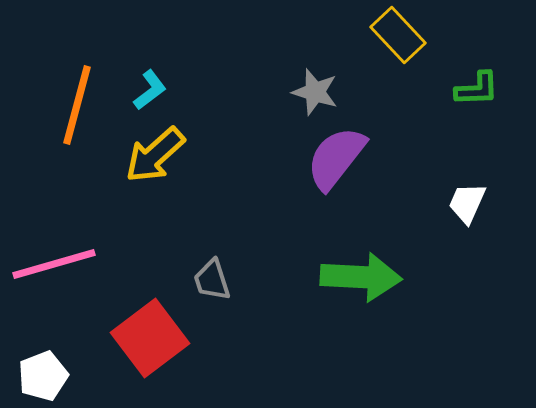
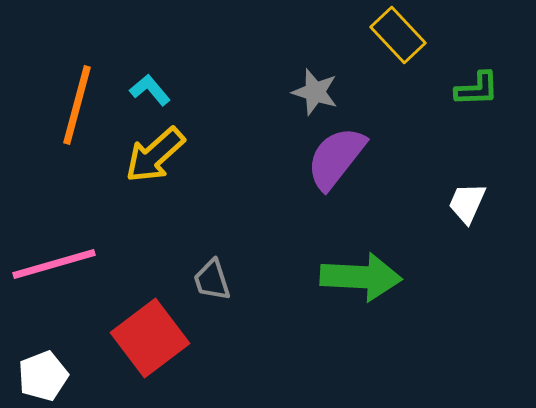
cyan L-shape: rotated 93 degrees counterclockwise
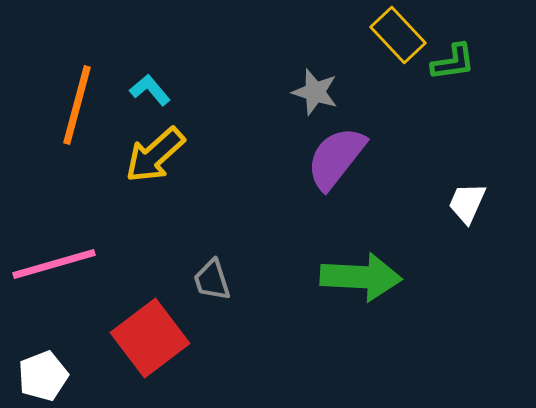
green L-shape: moved 24 px left, 27 px up; rotated 6 degrees counterclockwise
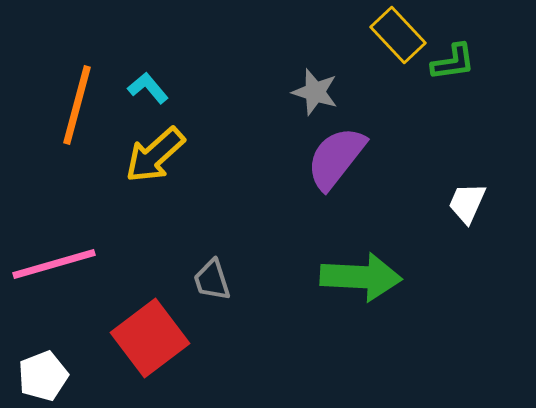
cyan L-shape: moved 2 px left, 2 px up
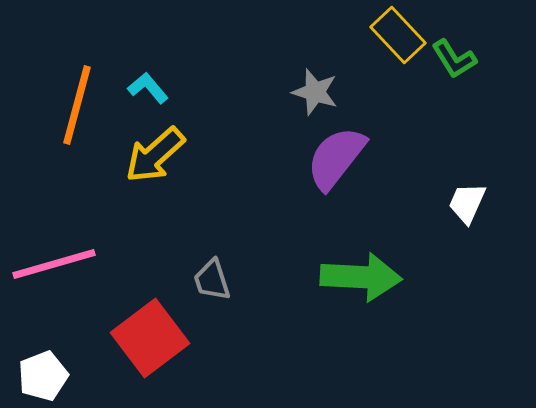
green L-shape: moved 1 px right, 3 px up; rotated 66 degrees clockwise
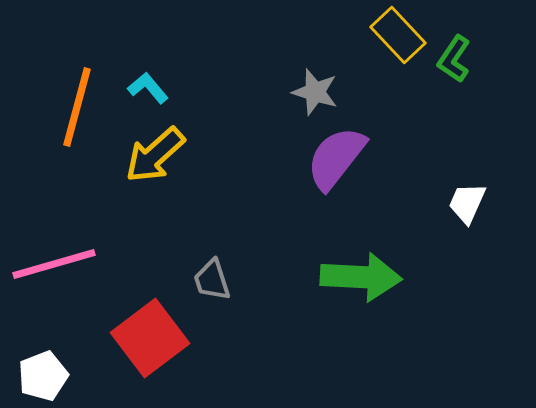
green L-shape: rotated 66 degrees clockwise
orange line: moved 2 px down
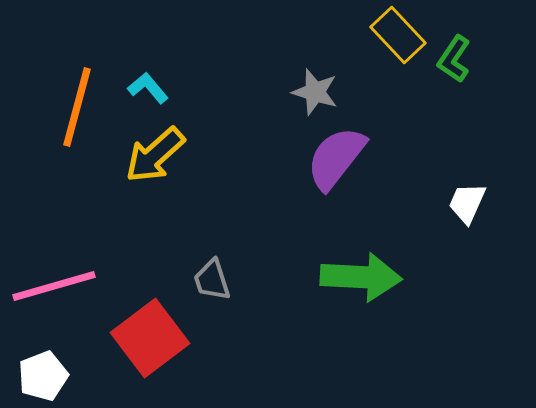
pink line: moved 22 px down
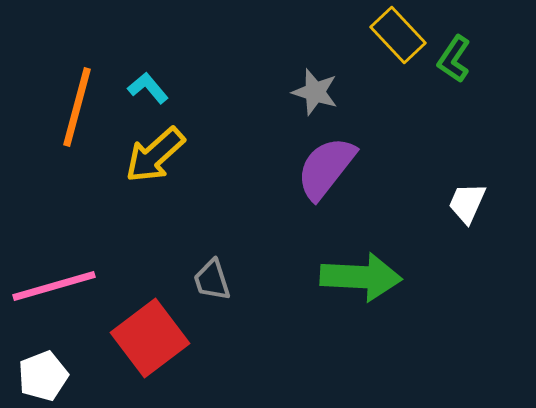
purple semicircle: moved 10 px left, 10 px down
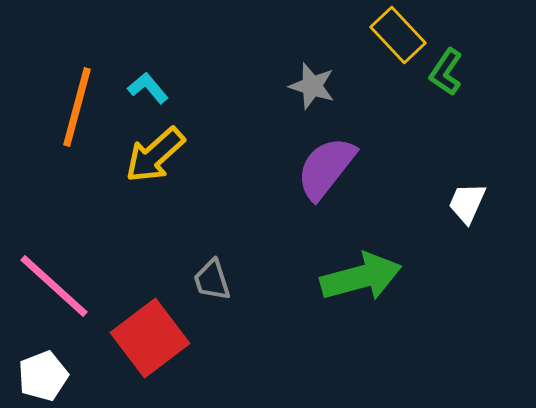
green L-shape: moved 8 px left, 13 px down
gray star: moved 3 px left, 6 px up
green arrow: rotated 18 degrees counterclockwise
pink line: rotated 58 degrees clockwise
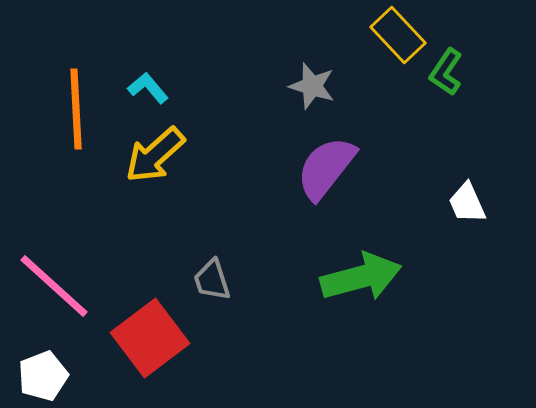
orange line: moved 1 px left, 2 px down; rotated 18 degrees counterclockwise
white trapezoid: rotated 48 degrees counterclockwise
